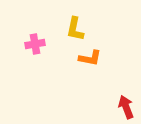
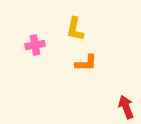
pink cross: moved 1 px down
orange L-shape: moved 4 px left, 5 px down; rotated 10 degrees counterclockwise
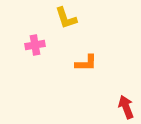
yellow L-shape: moved 9 px left, 11 px up; rotated 30 degrees counterclockwise
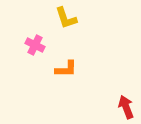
pink cross: rotated 36 degrees clockwise
orange L-shape: moved 20 px left, 6 px down
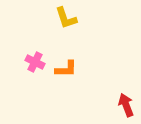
pink cross: moved 17 px down
red arrow: moved 2 px up
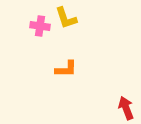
pink cross: moved 5 px right, 36 px up; rotated 18 degrees counterclockwise
red arrow: moved 3 px down
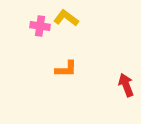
yellow L-shape: rotated 145 degrees clockwise
red arrow: moved 23 px up
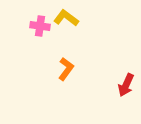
orange L-shape: rotated 55 degrees counterclockwise
red arrow: rotated 135 degrees counterclockwise
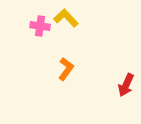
yellow L-shape: rotated 10 degrees clockwise
